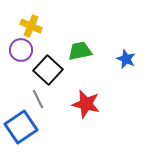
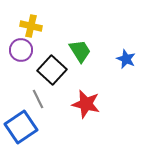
yellow cross: rotated 10 degrees counterclockwise
green trapezoid: rotated 70 degrees clockwise
black square: moved 4 px right
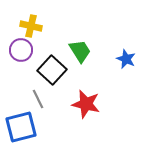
blue square: rotated 20 degrees clockwise
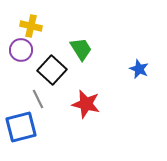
green trapezoid: moved 1 px right, 2 px up
blue star: moved 13 px right, 10 px down
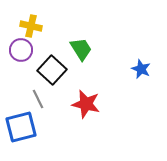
blue star: moved 2 px right
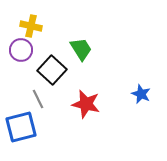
blue star: moved 25 px down
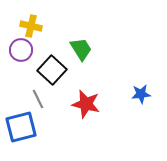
blue star: rotated 30 degrees counterclockwise
